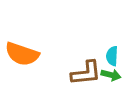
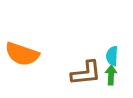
green arrow: rotated 102 degrees counterclockwise
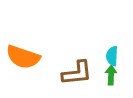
orange semicircle: moved 1 px right, 3 px down
brown L-shape: moved 9 px left
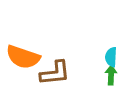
cyan semicircle: moved 1 px left, 1 px down
brown L-shape: moved 22 px left
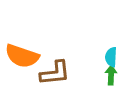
orange semicircle: moved 1 px left, 1 px up
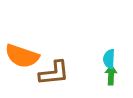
cyan semicircle: moved 2 px left, 2 px down
brown L-shape: moved 1 px left
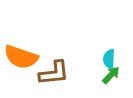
orange semicircle: moved 1 px left, 1 px down
green arrow: rotated 42 degrees clockwise
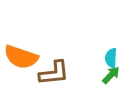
cyan semicircle: moved 2 px right, 1 px up
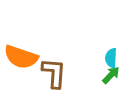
brown L-shape: rotated 80 degrees counterclockwise
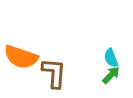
cyan semicircle: rotated 24 degrees counterclockwise
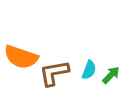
cyan semicircle: moved 22 px left, 12 px down; rotated 138 degrees counterclockwise
brown L-shape: rotated 104 degrees counterclockwise
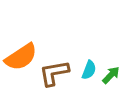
orange semicircle: rotated 52 degrees counterclockwise
